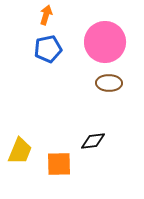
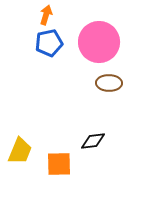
pink circle: moved 6 px left
blue pentagon: moved 1 px right, 6 px up
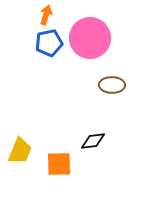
pink circle: moved 9 px left, 4 px up
brown ellipse: moved 3 px right, 2 px down
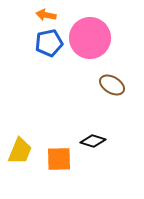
orange arrow: rotated 96 degrees counterclockwise
brown ellipse: rotated 30 degrees clockwise
black diamond: rotated 25 degrees clockwise
orange square: moved 5 px up
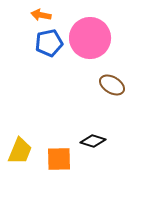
orange arrow: moved 5 px left
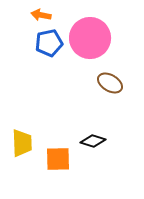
brown ellipse: moved 2 px left, 2 px up
yellow trapezoid: moved 2 px right, 8 px up; rotated 24 degrees counterclockwise
orange square: moved 1 px left
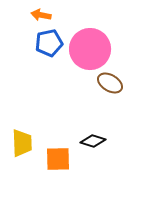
pink circle: moved 11 px down
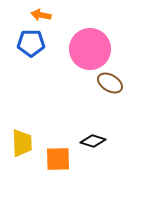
blue pentagon: moved 18 px left; rotated 12 degrees clockwise
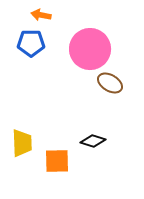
orange square: moved 1 px left, 2 px down
